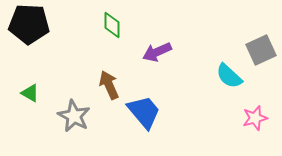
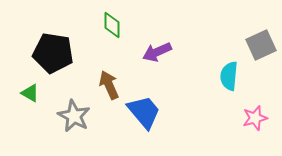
black pentagon: moved 24 px right, 29 px down; rotated 6 degrees clockwise
gray square: moved 5 px up
cyan semicircle: rotated 52 degrees clockwise
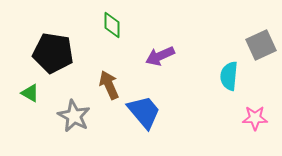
purple arrow: moved 3 px right, 4 px down
pink star: rotated 15 degrees clockwise
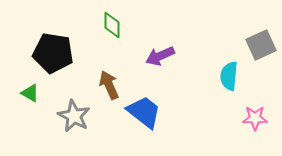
blue trapezoid: rotated 12 degrees counterclockwise
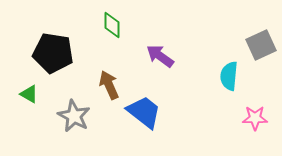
purple arrow: rotated 60 degrees clockwise
green triangle: moved 1 px left, 1 px down
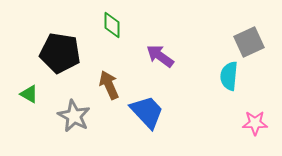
gray square: moved 12 px left, 3 px up
black pentagon: moved 7 px right
blue trapezoid: moved 3 px right; rotated 9 degrees clockwise
pink star: moved 5 px down
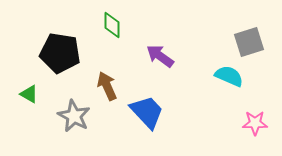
gray square: rotated 8 degrees clockwise
cyan semicircle: rotated 108 degrees clockwise
brown arrow: moved 2 px left, 1 px down
